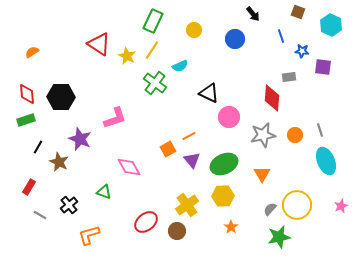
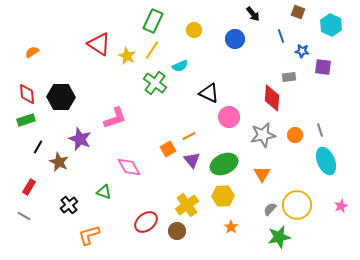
gray line at (40, 215): moved 16 px left, 1 px down
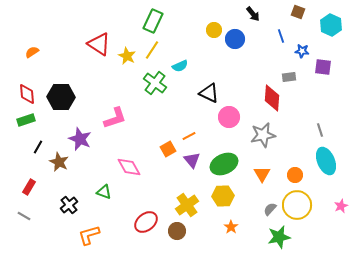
yellow circle at (194, 30): moved 20 px right
orange circle at (295, 135): moved 40 px down
